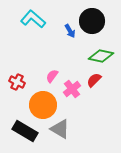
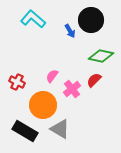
black circle: moved 1 px left, 1 px up
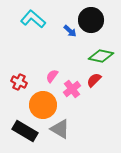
blue arrow: rotated 16 degrees counterclockwise
red cross: moved 2 px right
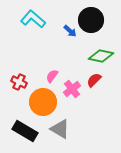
orange circle: moved 3 px up
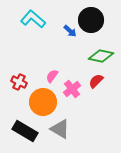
red semicircle: moved 2 px right, 1 px down
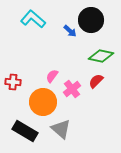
red cross: moved 6 px left; rotated 21 degrees counterclockwise
gray triangle: moved 1 px right; rotated 10 degrees clockwise
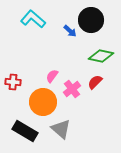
red semicircle: moved 1 px left, 1 px down
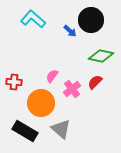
red cross: moved 1 px right
orange circle: moved 2 px left, 1 px down
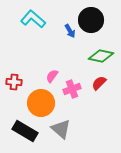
blue arrow: rotated 16 degrees clockwise
red semicircle: moved 4 px right, 1 px down
pink cross: rotated 18 degrees clockwise
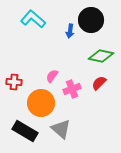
blue arrow: rotated 40 degrees clockwise
